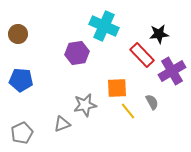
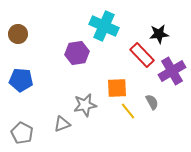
gray pentagon: rotated 20 degrees counterclockwise
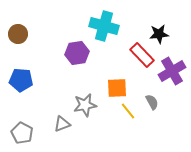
cyan cross: rotated 8 degrees counterclockwise
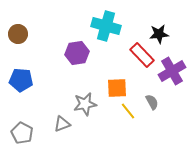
cyan cross: moved 2 px right
gray star: moved 1 px up
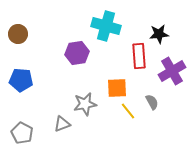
red rectangle: moved 3 px left, 1 px down; rotated 40 degrees clockwise
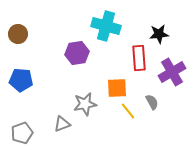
red rectangle: moved 2 px down
purple cross: moved 1 px down
gray pentagon: rotated 25 degrees clockwise
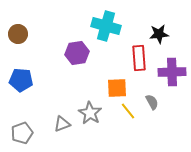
purple cross: rotated 28 degrees clockwise
gray star: moved 5 px right, 9 px down; rotated 30 degrees counterclockwise
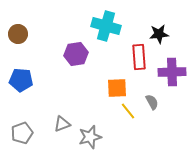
purple hexagon: moved 1 px left, 1 px down
red rectangle: moved 1 px up
gray star: moved 24 px down; rotated 25 degrees clockwise
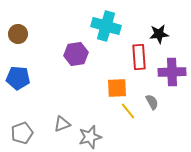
blue pentagon: moved 3 px left, 2 px up
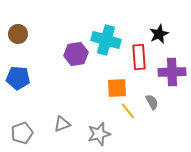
cyan cross: moved 14 px down
black star: rotated 18 degrees counterclockwise
gray star: moved 9 px right, 3 px up
